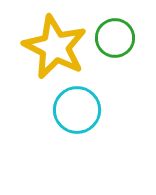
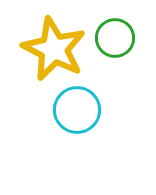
yellow star: moved 1 px left, 2 px down
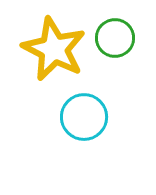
cyan circle: moved 7 px right, 7 px down
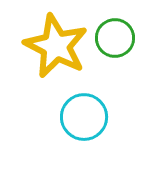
yellow star: moved 2 px right, 3 px up
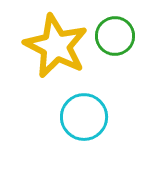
green circle: moved 2 px up
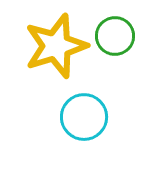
yellow star: rotated 28 degrees clockwise
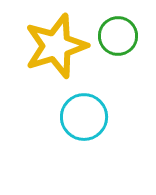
green circle: moved 3 px right
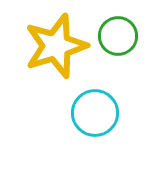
cyan circle: moved 11 px right, 4 px up
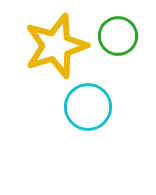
cyan circle: moved 7 px left, 6 px up
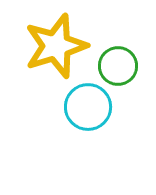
green circle: moved 30 px down
